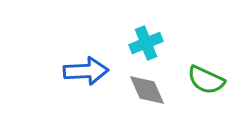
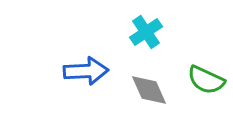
cyan cross: moved 11 px up; rotated 12 degrees counterclockwise
gray diamond: moved 2 px right
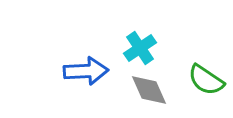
cyan cross: moved 6 px left, 16 px down
green semicircle: rotated 9 degrees clockwise
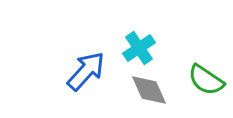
cyan cross: moved 1 px left
blue arrow: rotated 45 degrees counterclockwise
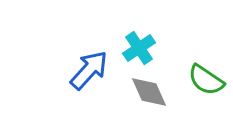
blue arrow: moved 3 px right, 1 px up
gray diamond: moved 2 px down
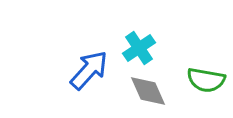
green semicircle: rotated 24 degrees counterclockwise
gray diamond: moved 1 px left, 1 px up
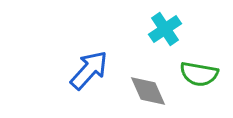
cyan cross: moved 26 px right, 19 px up
green semicircle: moved 7 px left, 6 px up
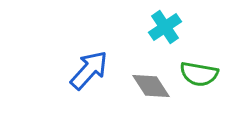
cyan cross: moved 2 px up
gray diamond: moved 3 px right, 5 px up; rotated 9 degrees counterclockwise
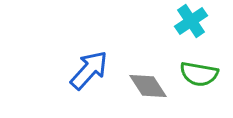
cyan cross: moved 26 px right, 6 px up
gray diamond: moved 3 px left
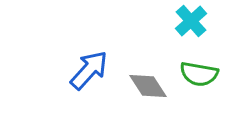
cyan cross: rotated 8 degrees counterclockwise
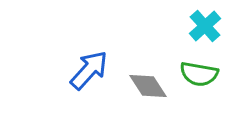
cyan cross: moved 14 px right, 5 px down
